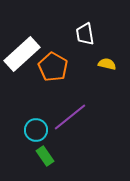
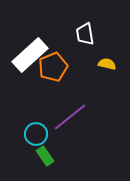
white rectangle: moved 8 px right, 1 px down
orange pentagon: rotated 20 degrees clockwise
cyan circle: moved 4 px down
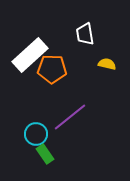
orange pentagon: moved 1 px left, 2 px down; rotated 24 degrees clockwise
green rectangle: moved 2 px up
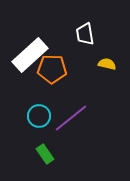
purple line: moved 1 px right, 1 px down
cyan circle: moved 3 px right, 18 px up
